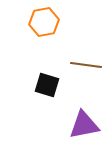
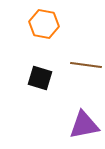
orange hexagon: moved 2 px down; rotated 20 degrees clockwise
black square: moved 7 px left, 7 px up
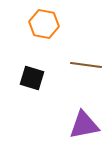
black square: moved 8 px left
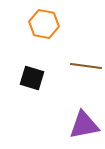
brown line: moved 1 px down
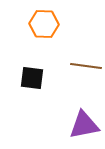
orange hexagon: rotated 8 degrees counterclockwise
black square: rotated 10 degrees counterclockwise
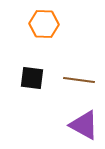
brown line: moved 7 px left, 14 px down
purple triangle: rotated 40 degrees clockwise
